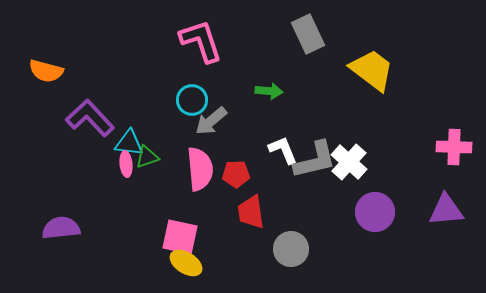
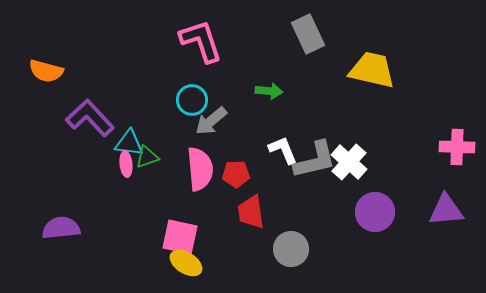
yellow trapezoid: rotated 24 degrees counterclockwise
pink cross: moved 3 px right
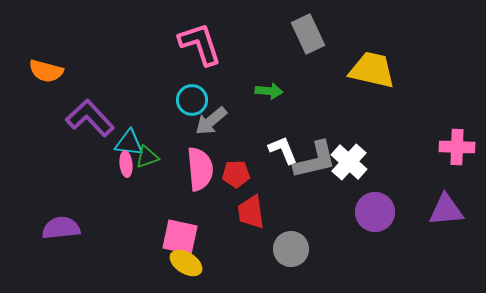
pink L-shape: moved 1 px left, 3 px down
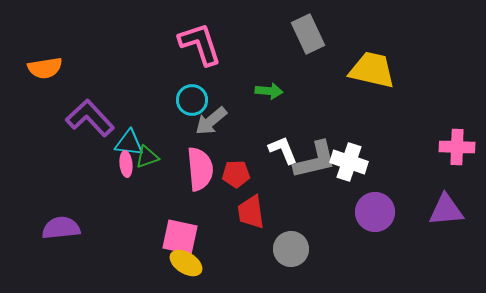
orange semicircle: moved 1 px left, 3 px up; rotated 24 degrees counterclockwise
white cross: rotated 24 degrees counterclockwise
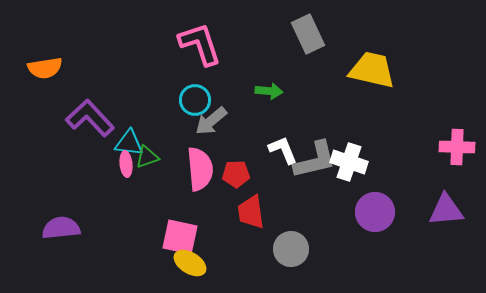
cyan circle: moved 3 px right
yellow ellipse: moved 4 px right
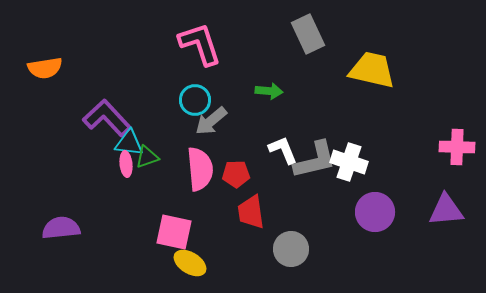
purple L-shape: moved 17 px right
pink square: moved 6 px left, 5 px up
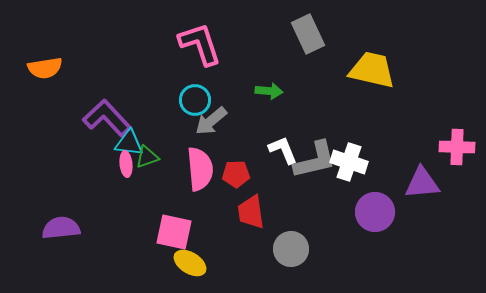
purple triangle: moved 24 px left, 27 px up
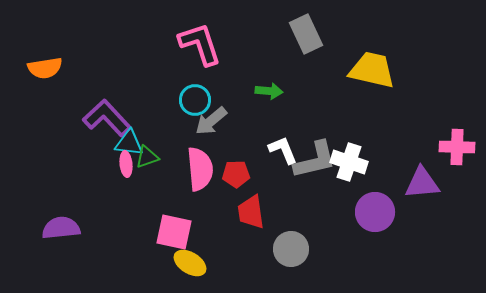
gray rectangle: moved 2 px left
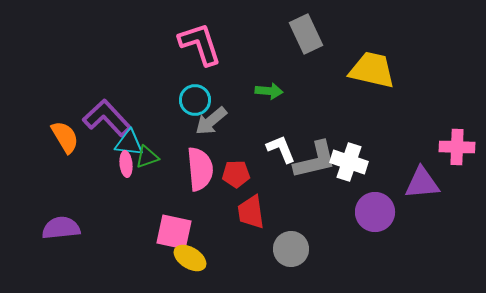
orange semicircle: moved 20 px right, 69 px down; rotated 112 degrees counterclockwise
white L-shape: moved 2 px left, 1 px up
yellow ellipse: moved 5 px up
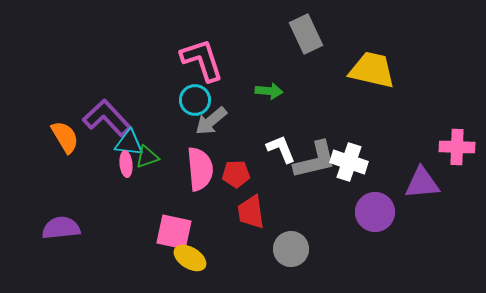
pink L-shape: moved 2 px right, 16 px down
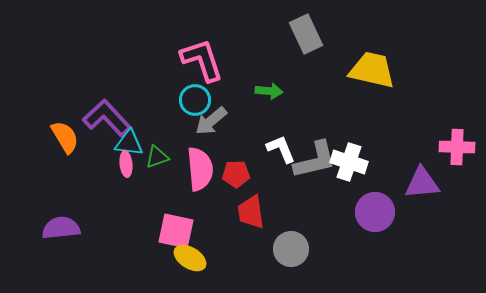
green triangle: moved 10 px right
pink square: moved 2 px right, 1 px up
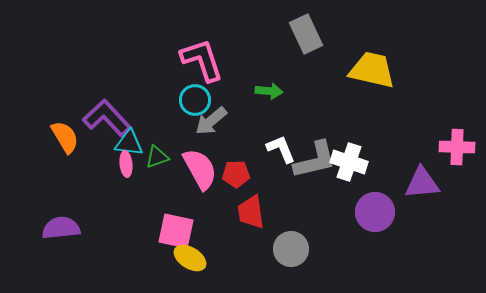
pink semicircle: rotated 24 degrees counterclockwise
